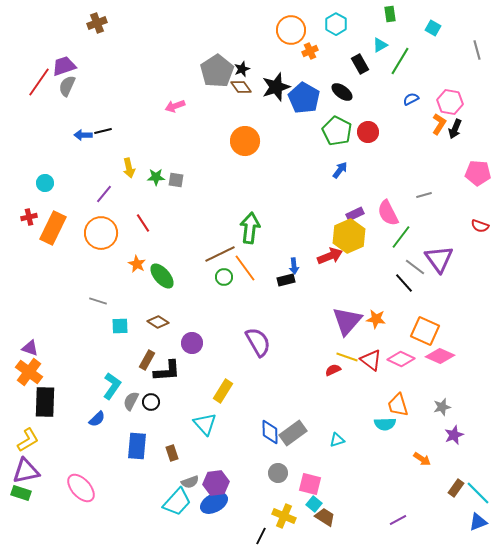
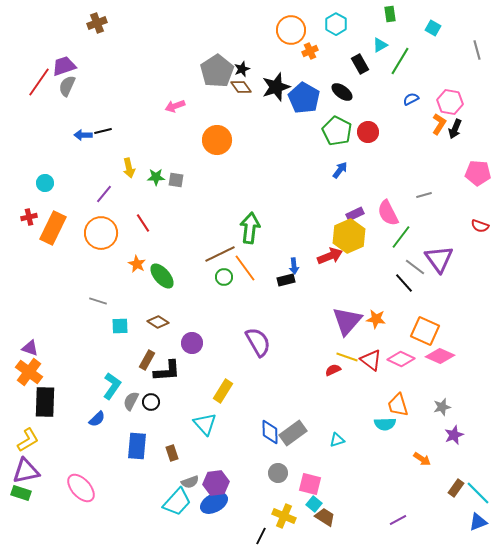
orange circle at (245, 141): moved 28 px left, 1 px up
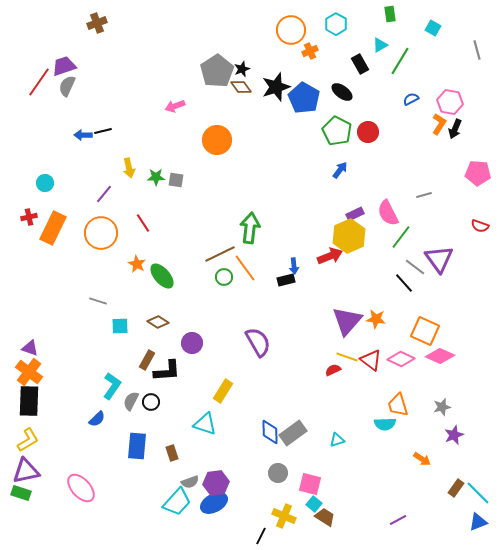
black rectangle at (45, 402): moved 16 px left, 1 px up
cyan triangle at (205, 424): rotated 30 degrees counterclockwise
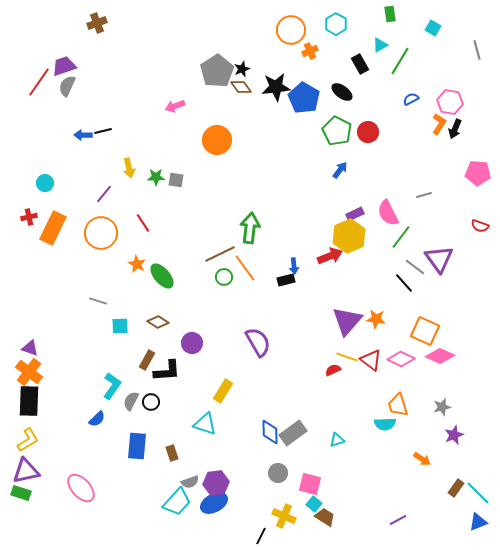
black star at (276, 87): rotated 12 degrees clockwise
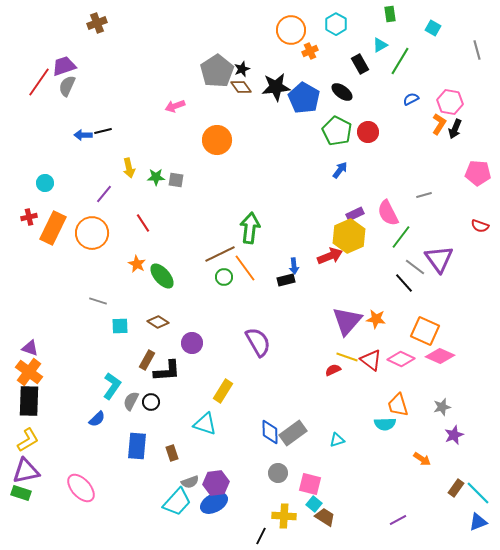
orange circle at (101, 233): moved 9 px left
yellow cross at (284, 516): rotated 20 degrees counterclockwise
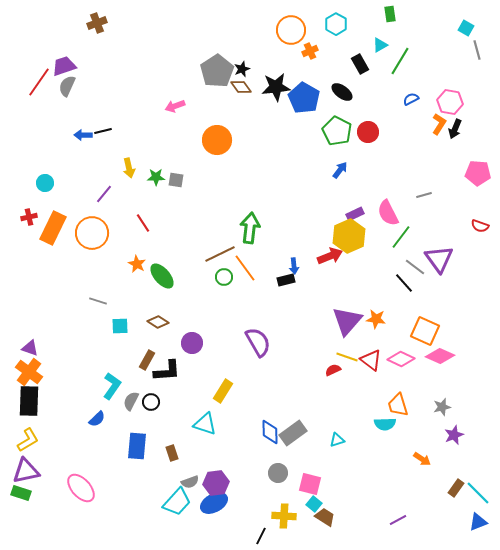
cyan square at (433, 28): moved 33 px right
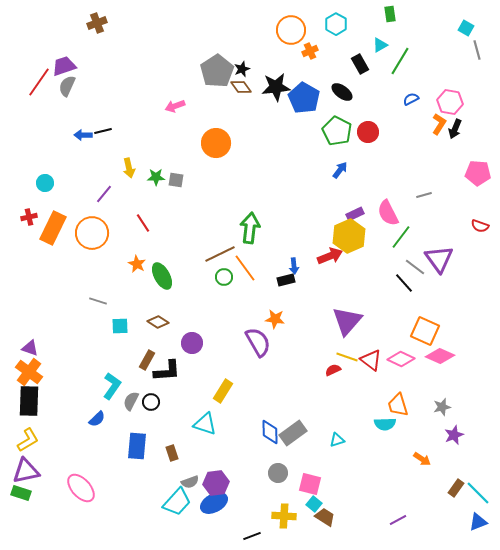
orange circle at (217, 140): moved 1 px left, 3 px down
green ellipse at (162, 276): rotated 12 degrees clockwise
orange star at (376, 319): moved 101 px left
black line at (261, 536): moved 9 px left; rotated 42 degrees clockwise
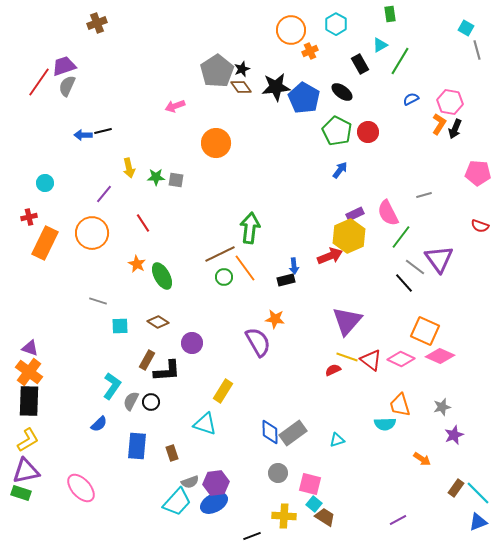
orange rectangle at (53, 228): moved 8 px left, 15 px down
orange trapezoid at (398, 405): moved 2 px right
blue semicircle at (97, 419): moved 2 px right, 5 px down
